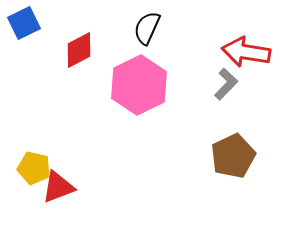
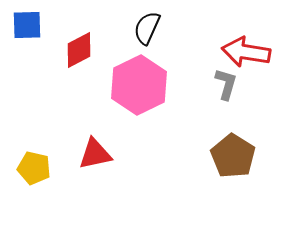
blue square: moved 3 px right, 2 px down; rotated 24 degrees clockwise
gray L-shape: rotated 28 degrees counterclockwise
brown pentagon: rotated 15 degrees counterclockwise
red triangle: moved 37 px right, 33 px up; rotated 9 degrees clockwise
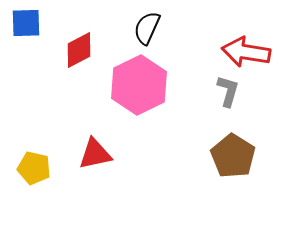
blue square: moved 1 px left, 2 px up
gray L-shape: moved 2 px right, 7 px down
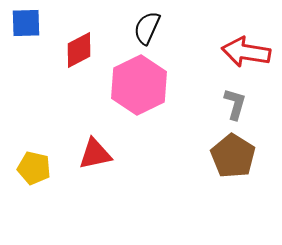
gray L-shape: moved 7 px right, 13 px down
